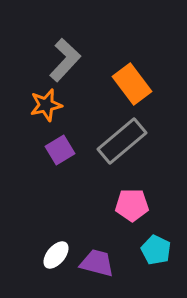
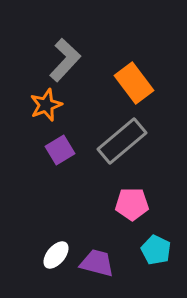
orange rectangle: moved 2 px right, 1 px up
orange star: rotated 8 degrees counterclockwise
pink pentagon: moved 1 px up
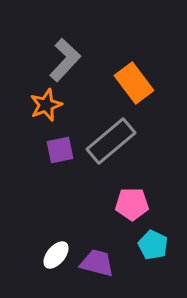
gray rectangle: moved 11 px left
purple square: rotated 20 degrees clockwise
cyan pentagon: moved 3 px left, 5 px up
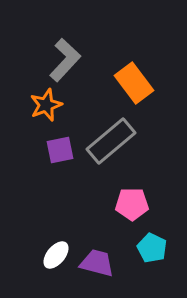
cyan pentagon: moved 1 px left, 3 px down
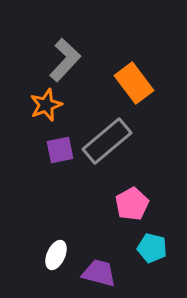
gray rectangle: moved 4 px left
pink pentagon: rotated 28 degrees counterclockwise
cyan pentagon: rotated 12 degrees counterclockwise
white ellipse: rotated 16 degrees counterclockwise
purple trapezoid: moved 2 px right, 10 px down
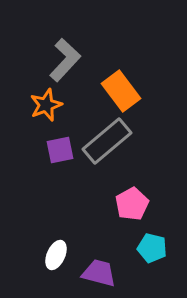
orange rectangle: moved 13 px left, 8 px down
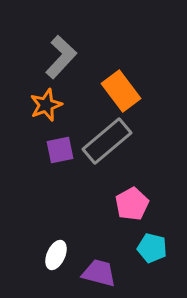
gray L-shape: moved 4 px left, 3 px up
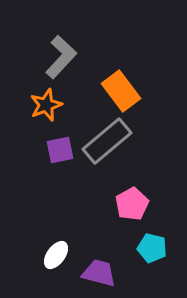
white ellipse: rotated 12 degrees clockwise
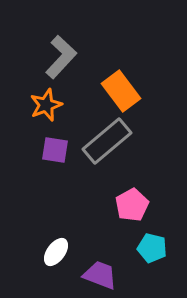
purple square: moved 5 px left; rotated 20 degrees clockwise
pink pentagon: moved 1 px down
white ellipse: moved 3 px up
purple trapezoid: moved 1 px right, 2 px down; rotated 6 degrees clockwise
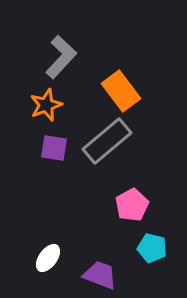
purple square: moved 1 px left, 2 px up
white ellipse: moved 8 px left, 6 px down
